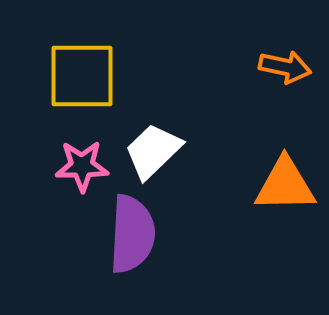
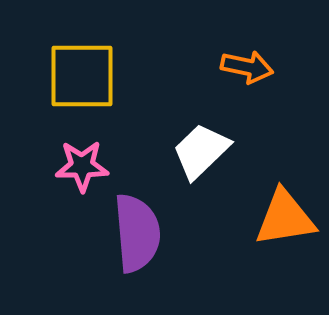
orange arrow: moved 38 px left
white trapezoid: moved 48 px right
orange triangle: moved 33 px down; rotated 8 degrees counterclockwise
purple semicircle: moved 5 px right, 1 px up; rotated 8 degrees counterclockwise
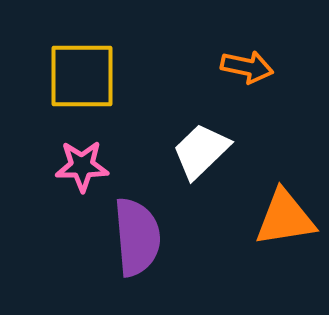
purple semicircle: moved 4 px down
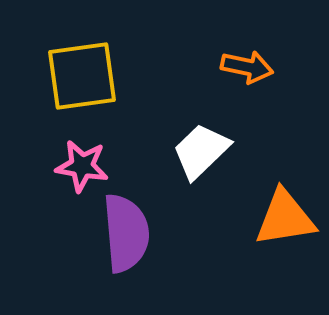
yellow square: rotated 8 degrees counterclockwise
pink star: rotated 10 degrees clockwise
purple semicircle: moved 11 px left, 4 px up
